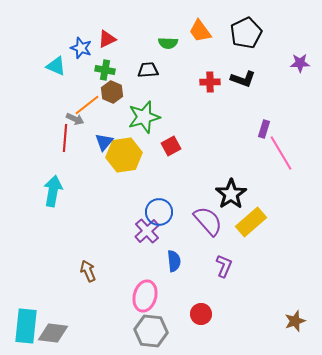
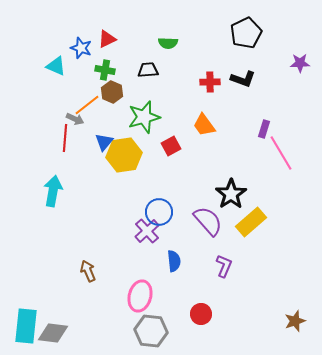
orange trapezoid: moved 4 px right, 94 px down
pink ellipse: moved 5 px left
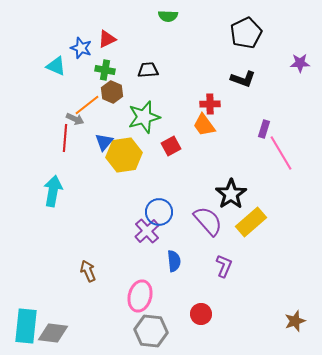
green semicircle: moved 27 px up
red cross: moved 22 px down
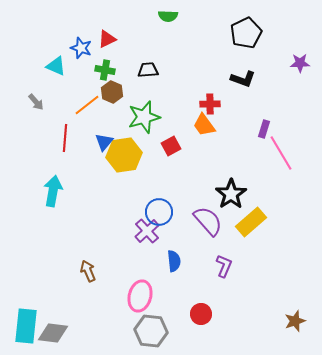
gray arrow: moved 39 px left, 17 px up; rotated 24 degrees clockwise
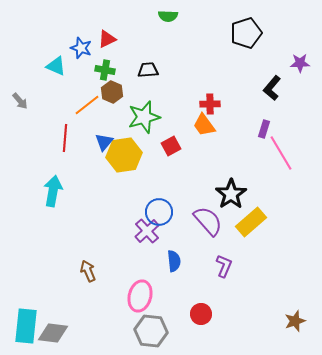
black pentagon: rotated 8 degrees clockwise
black L-shape: moved 29 px right, 9 px down; rotated 110 degrees clockwise
gray arrow: moved 16 px left, 1 px up
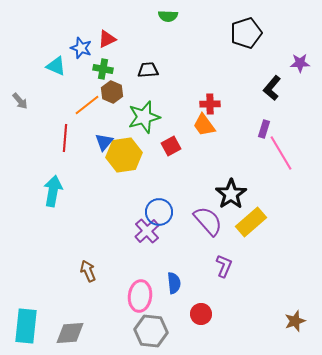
green cross: moved 2 px left, 1 px up
blue semicircle: moved 22 px down
pink ellipse: rotated 8 degrees counterclockwise
gray diamond: moved 17 px right; rotated 12 degrees counterclockwise
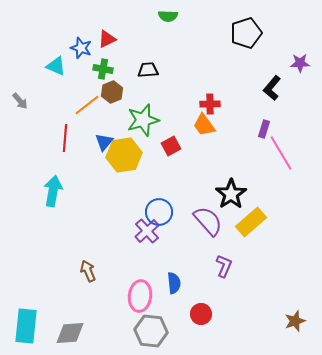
brown hexagon: rotated 15 degrees clockwise
green star: moved 1 px left, 3 px down
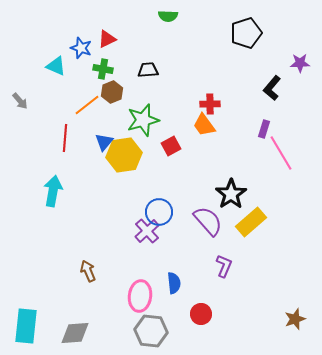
brown star: moved 2 px up
gray diamond: moved 5 px right
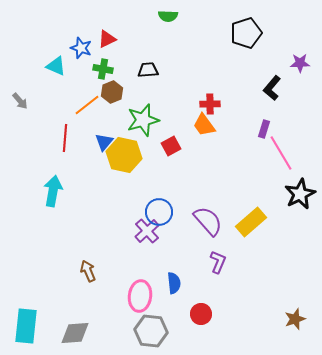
yellow hexagon: rotated 20 degrees clockwise
black star: moved 69 px right; rotated 8 degrees clockwise
purple L-shape: moved 6 px left, 4 px up
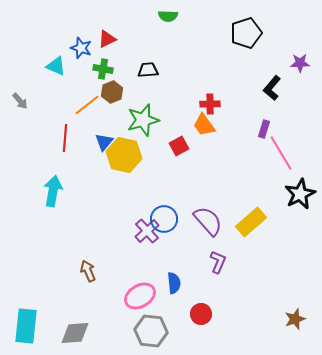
red square: moved 8 px right
blue circle: moved 5 px right, 7 px down
pink ellipse: rotated 52 degrees clockwise
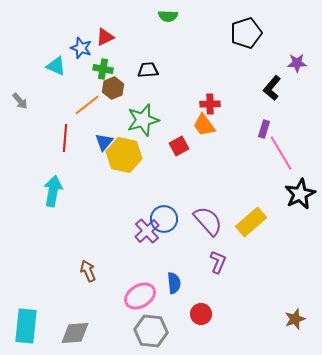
red triangle: moved 2 px left, 2 px up
purple star: moved 3 px left
brown hexagon: moved 1 px right, 4 px up
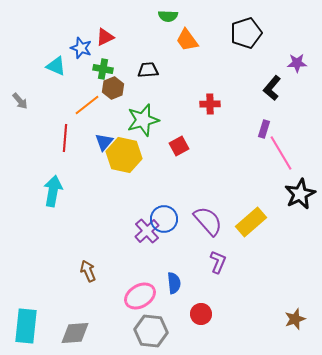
orange trapezoid: moved 17 px left, 85 px up
